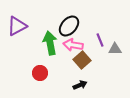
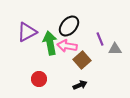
purple triangle: moved 10 px right, 6 px down
purple line: moved 1 px up
pink arrow: moved 6 px left, 1 px down
red circle: moved 1 px left, 6 px down
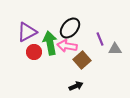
black ellipse: moved 1 px right, 2 px down
red circle: moved 5 px left, 27 px up
black arrow: moved 4 px left, 1 px down
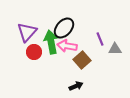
black ellipse: moved 6 px left
purple triangle: rotated 20 degrees counterclockwise
green arrow: moved 1 px right, 1 px up
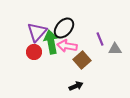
purple triangle: moved 10 px right
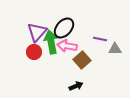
purple line: rotated 56 degrees counterclockwise
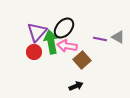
gray triangle: moved 3 px right, 12 px up; rotated 32 degrees clockwise
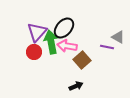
purple line: moved 7 px right, 8 px down
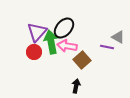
black arrow: rotated 56 degrees counterclockwise
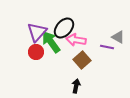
green arrow: rotated 25 degrees counterclockwise
pink arrow: moved 9 px right, 6 px up
red circle: moved 2 px right
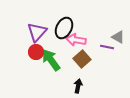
black ellipse: rotated 15 degrees counterclockwise
green arrow: moved 18 px down
brown square: moved 1 px up
black arrow: moved 2 px right
